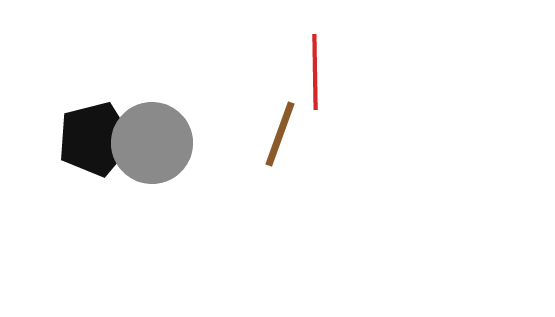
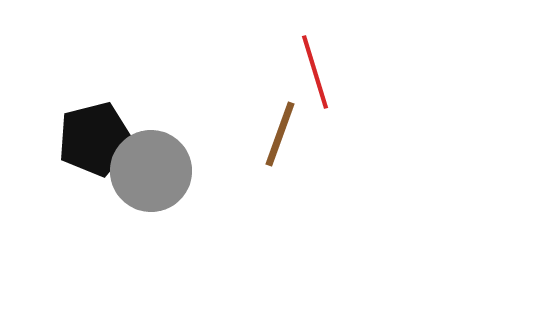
red line: rotated 16 degrees counterclockwise
gray circle: moved 1 px left, 28 px down
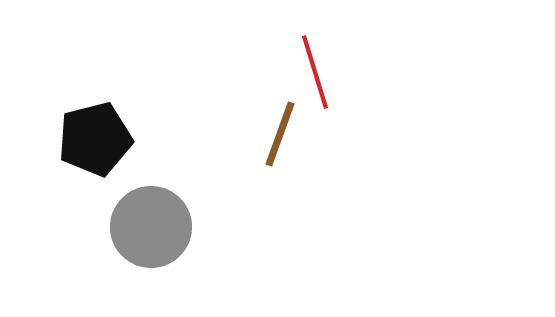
gray circle: moved 56 px down
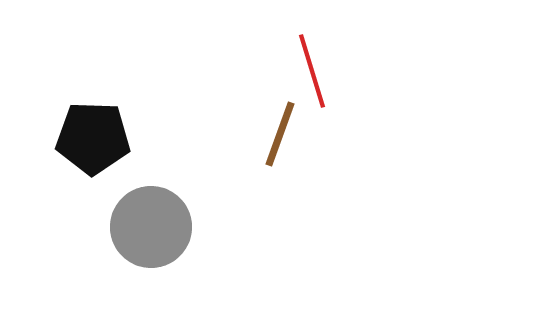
red line: moved 3 px left, 1 px up
black pentagon: moved 2 px left, 1 px up; rotated 16 degrees clockwise
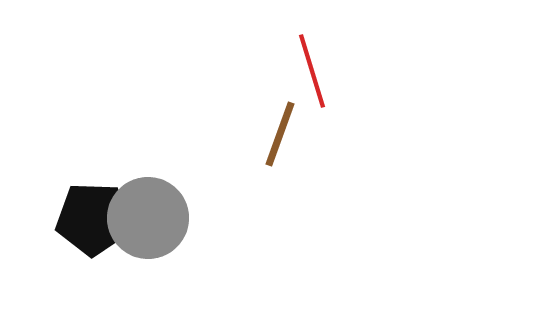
black pentagon: moved 81 px down
gray circle: moved 3 px left, 9 px up
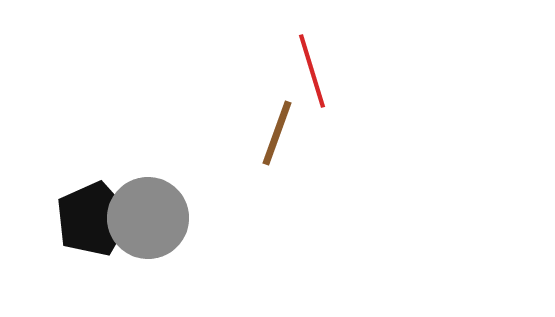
brown line: moved 3 px left, 1 px up
black pentagon: rotated 26 degrees counterclockwise
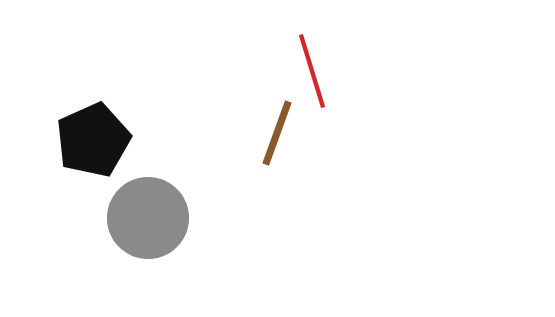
black pentagon: moved 79 px up
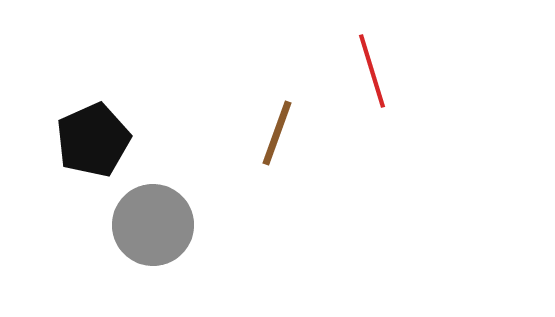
red line: moved 60 px right
gray circle: moved 5 px right, 7 px down
